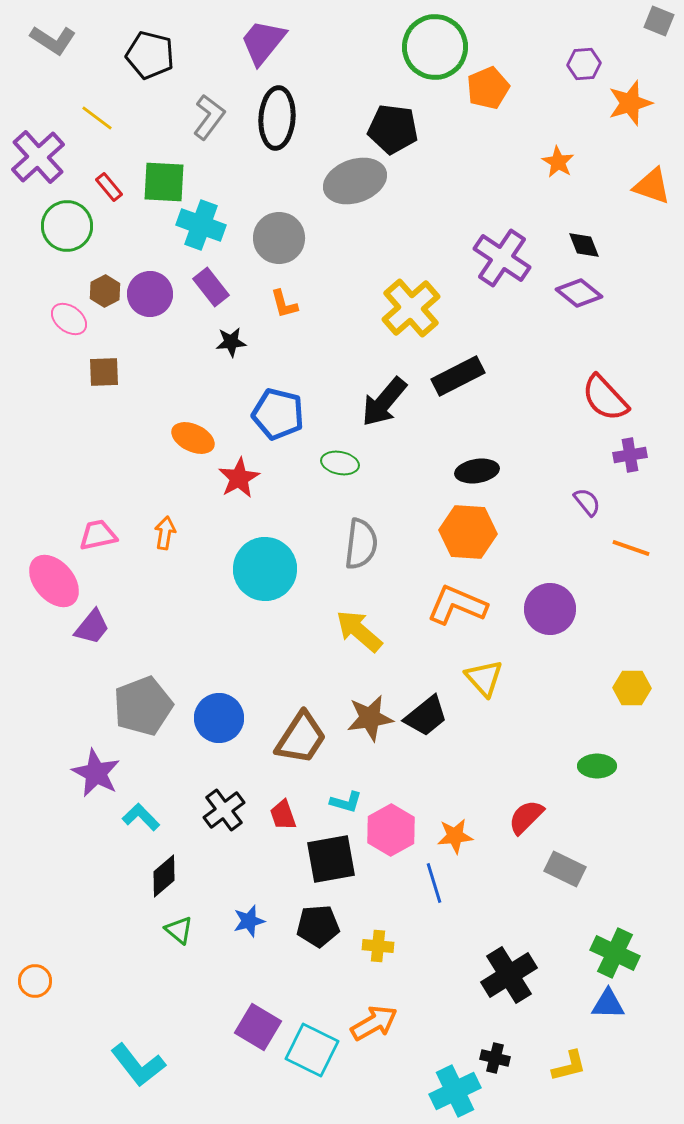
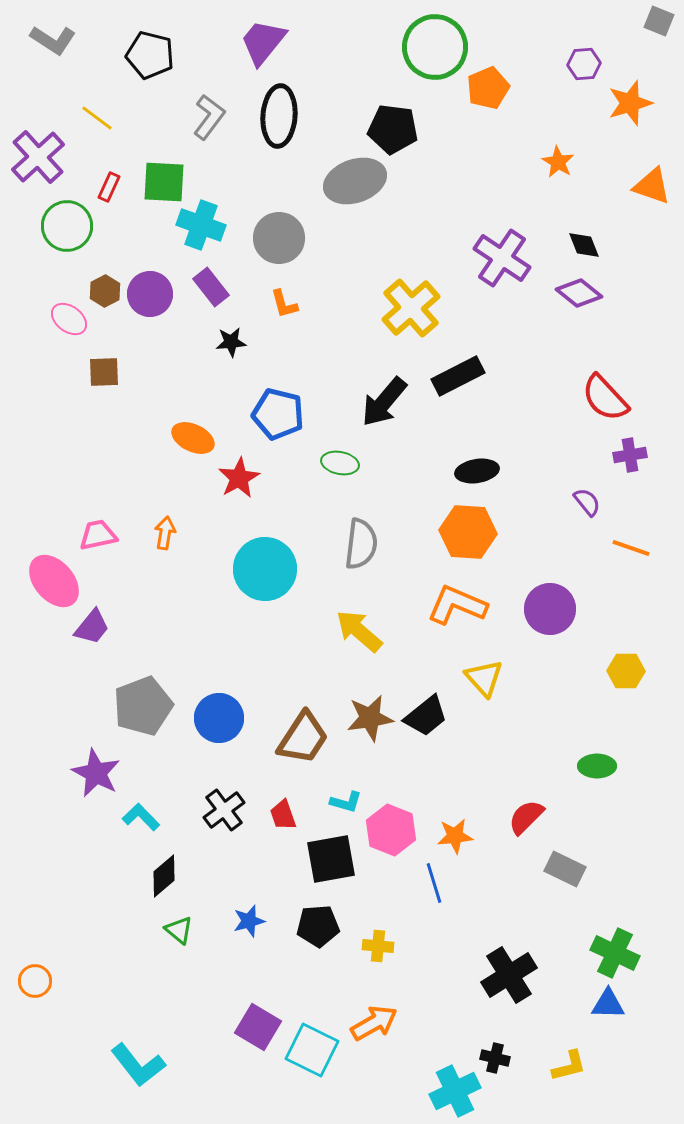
black ellipse at (277, 118): moved 2 px right, 2 px up
red rectangle at (109, 187): rotated 64 degrees clockwise
yellow hexagon at (632, 688): moved 6 px left, 17 px up
brown trapezoid at (301, 738): moved 2 px right
pink hexagon at (391, 830): rotated 9 degrees counterclockwise
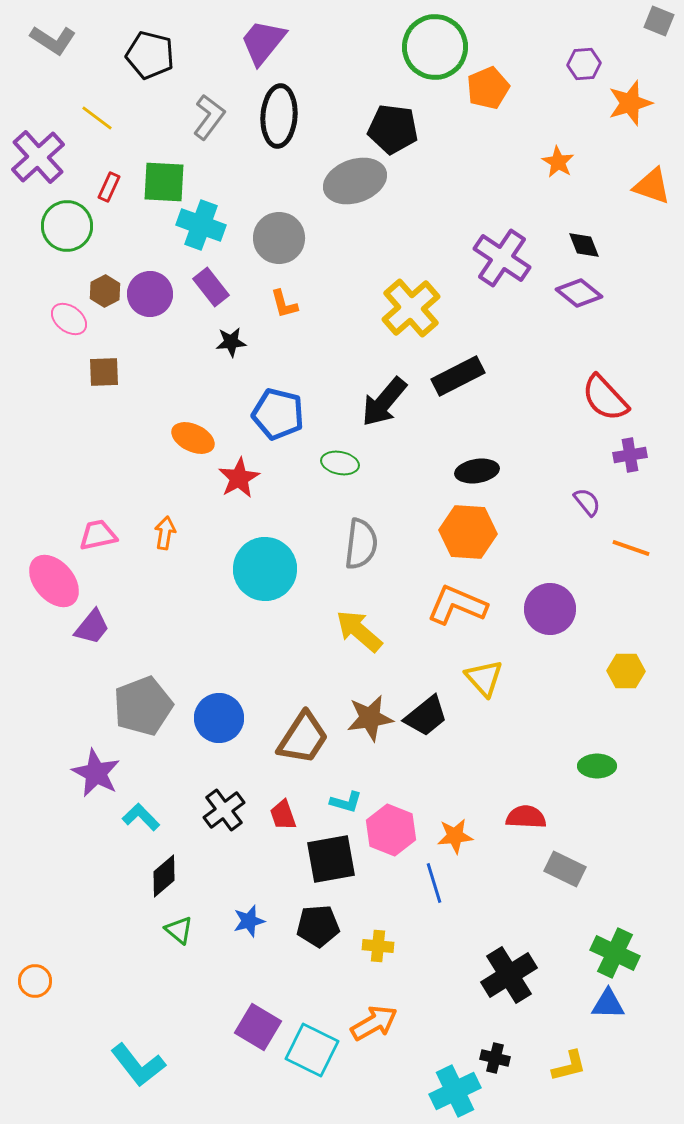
red semicircle at (526, 817): rotated 48 degrees clockwise
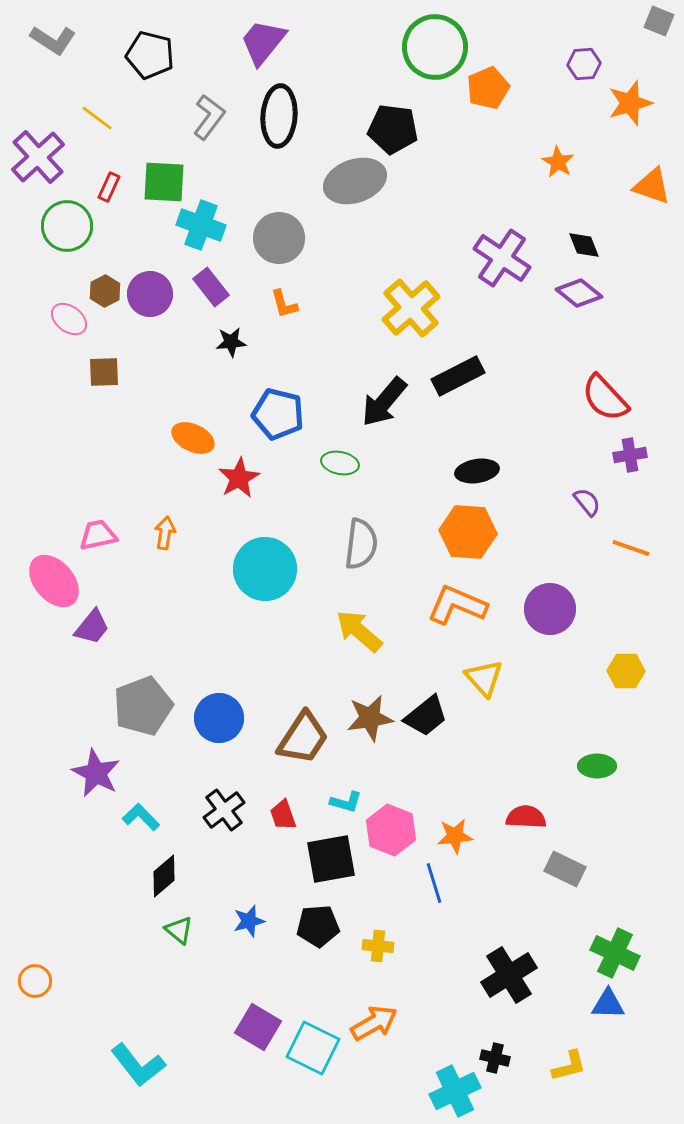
cyan square at (312, 1050): moved 1 px right, 2 px up
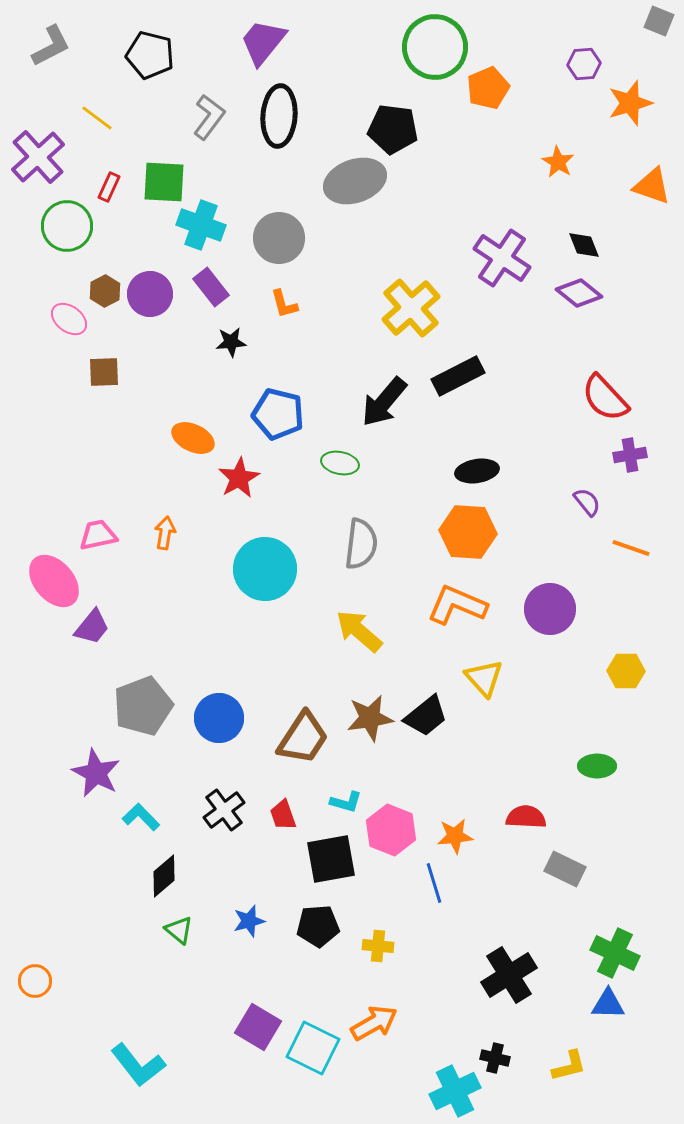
gray L-shape at (53, 40): moved 2 px left, 6 px down; rotated 60 degrees counterclockwise
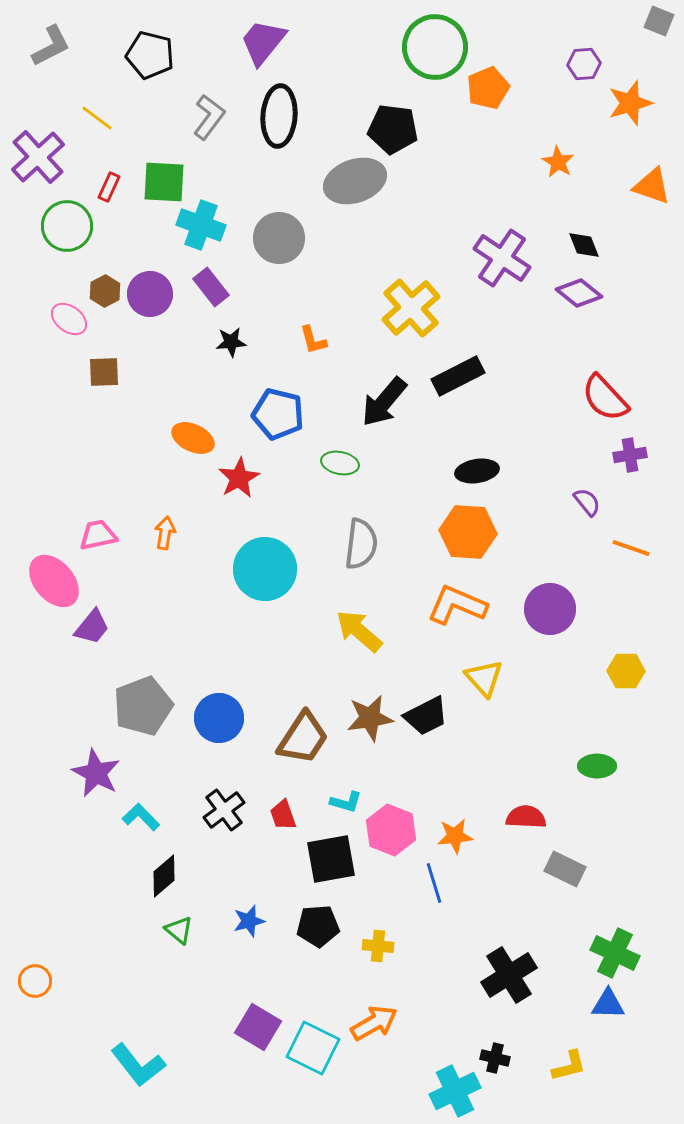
orange L-shape at (284, 304): moved 29 px right, 36 px down
black trapezoid at (426, 716): rotated 12 degrees clockwise
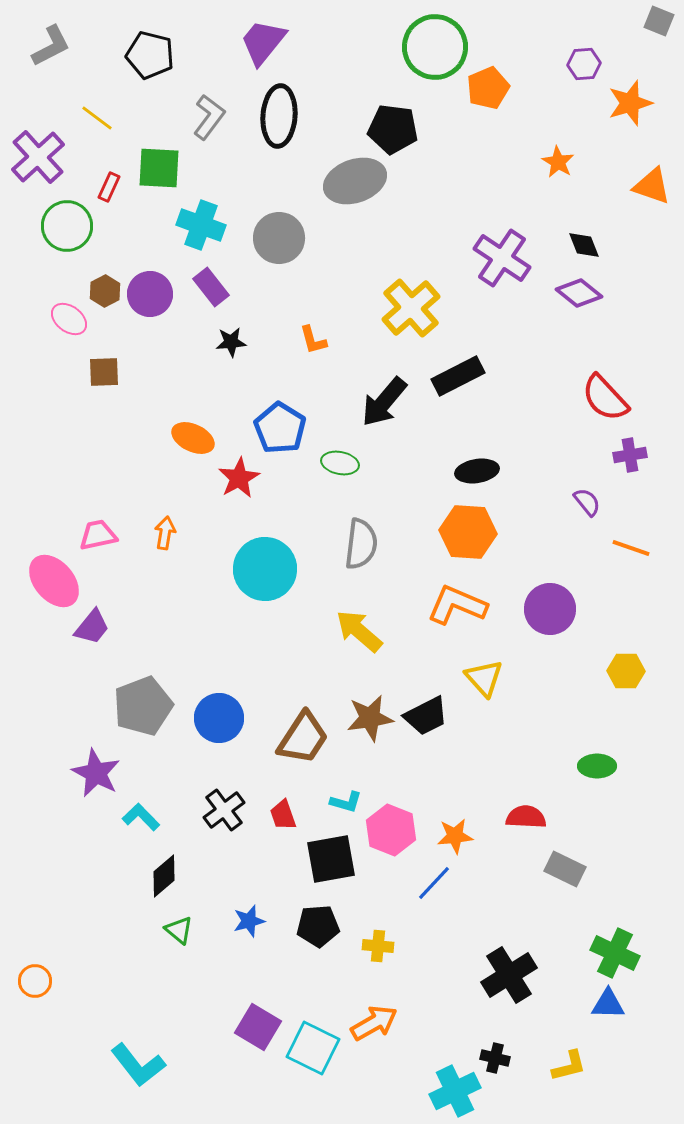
green square at (164, 182): moved 5 px left, 14 px up
blue pentagon at (278, 414): moved 2 px right, 14 px down; rotated 18 degrees clockwise
blue line at (434, 883): rotated 60 degrees clockwise
